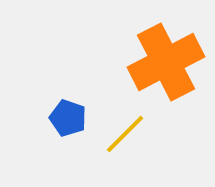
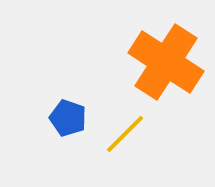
orange cross: rotated 30 degrees counterclockwise
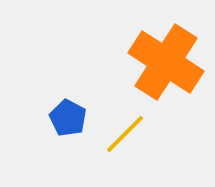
blue pentagon: rotated 9 degrees clockwise
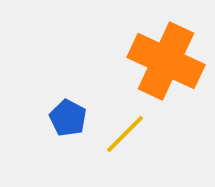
orange cross: moved 1 px up; rotated 8 degrees counterclockwise
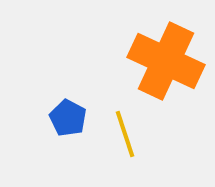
yellow line: rotated 63 degrees counterclockwise
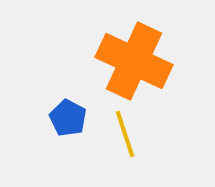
orange cross: moved 32 px left
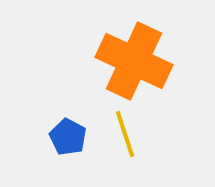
blue pentagon: moved 19 px down
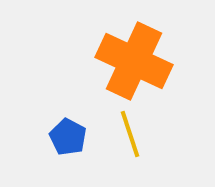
yellow line: moved 5 px right
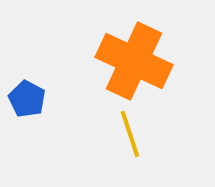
blue pentagon: moved 41 px left, 38 px up
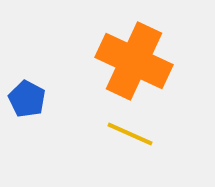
yellow line: rotated 48 degrees counterclockwise
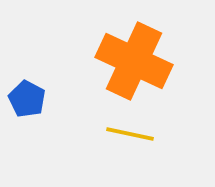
yellow line: rotated 12 degrees counterclockwise
